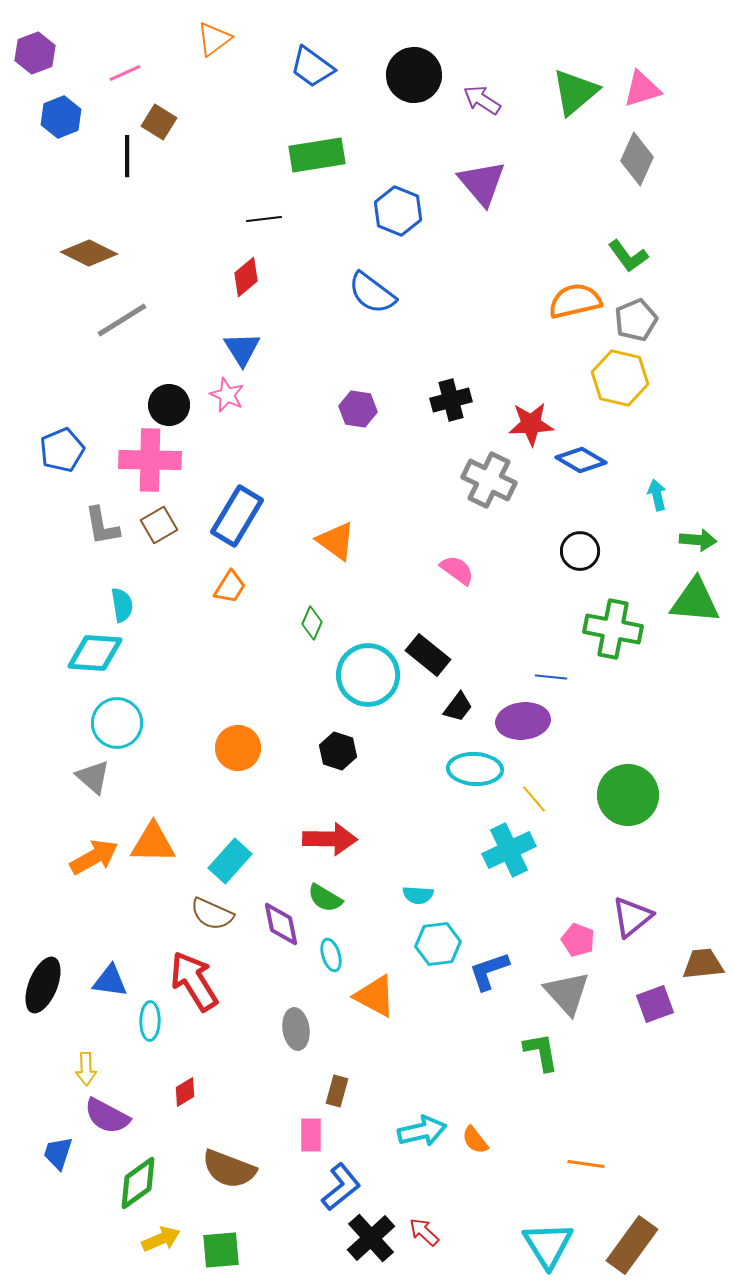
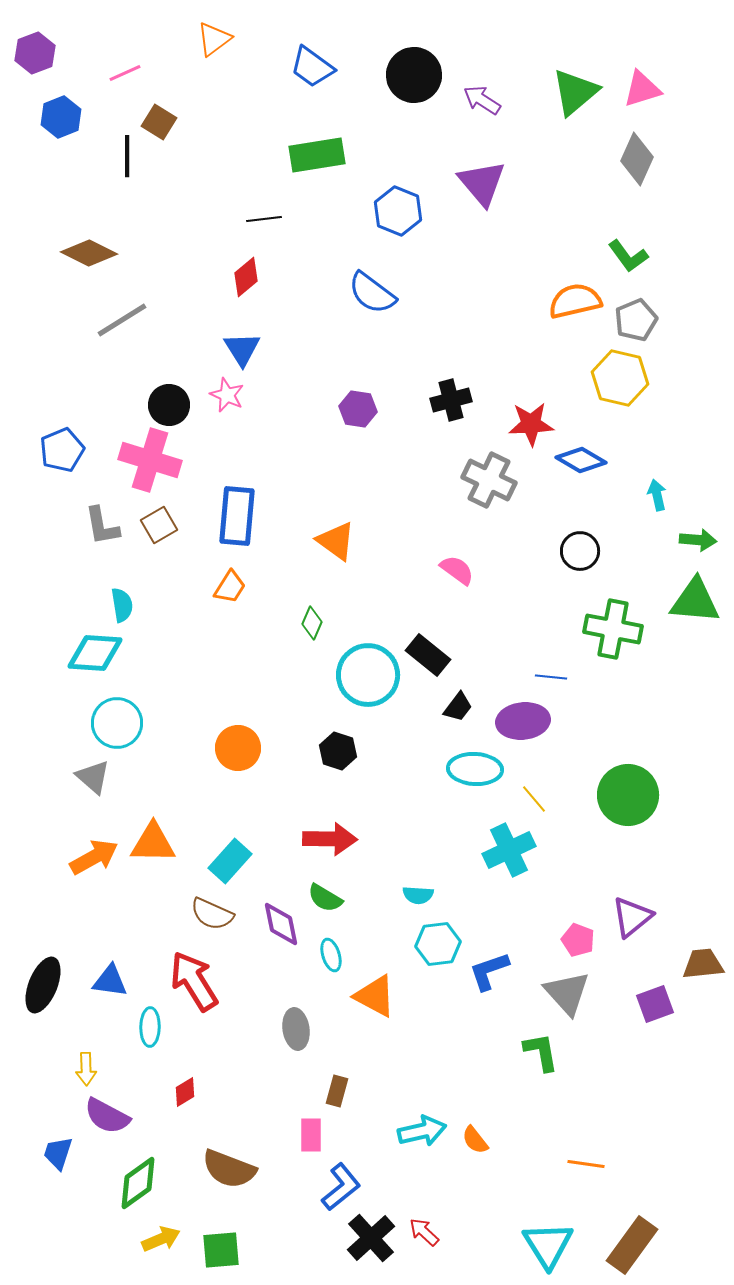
pink cross at (150, 460): rotated 16 degrees clockwise
blue rectangle at (237, 516): rotated 26 degrees counterclockwise
cyan ellipse at (150, 1021): moved 6 px down
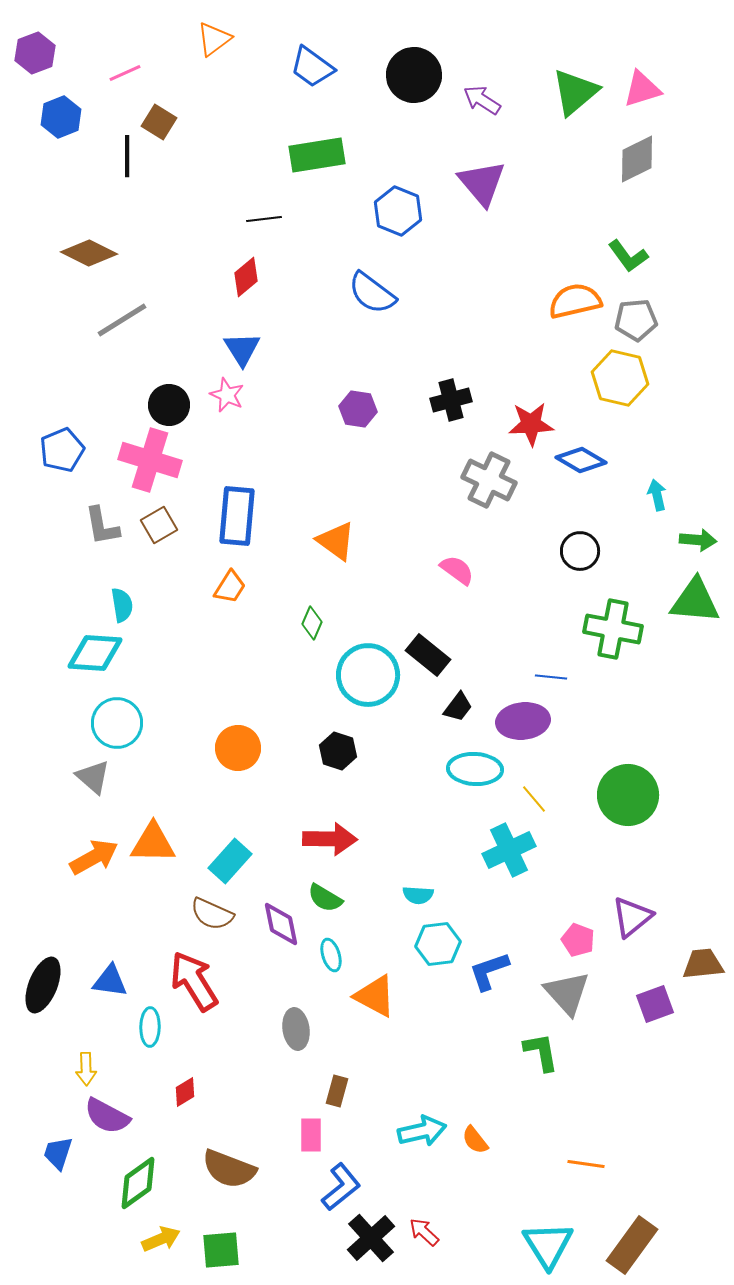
gray diamond at (637, 159): rotated 39 degrees clockwise
gray pentagon at (636, 320): rotated 18 degrees clockwise
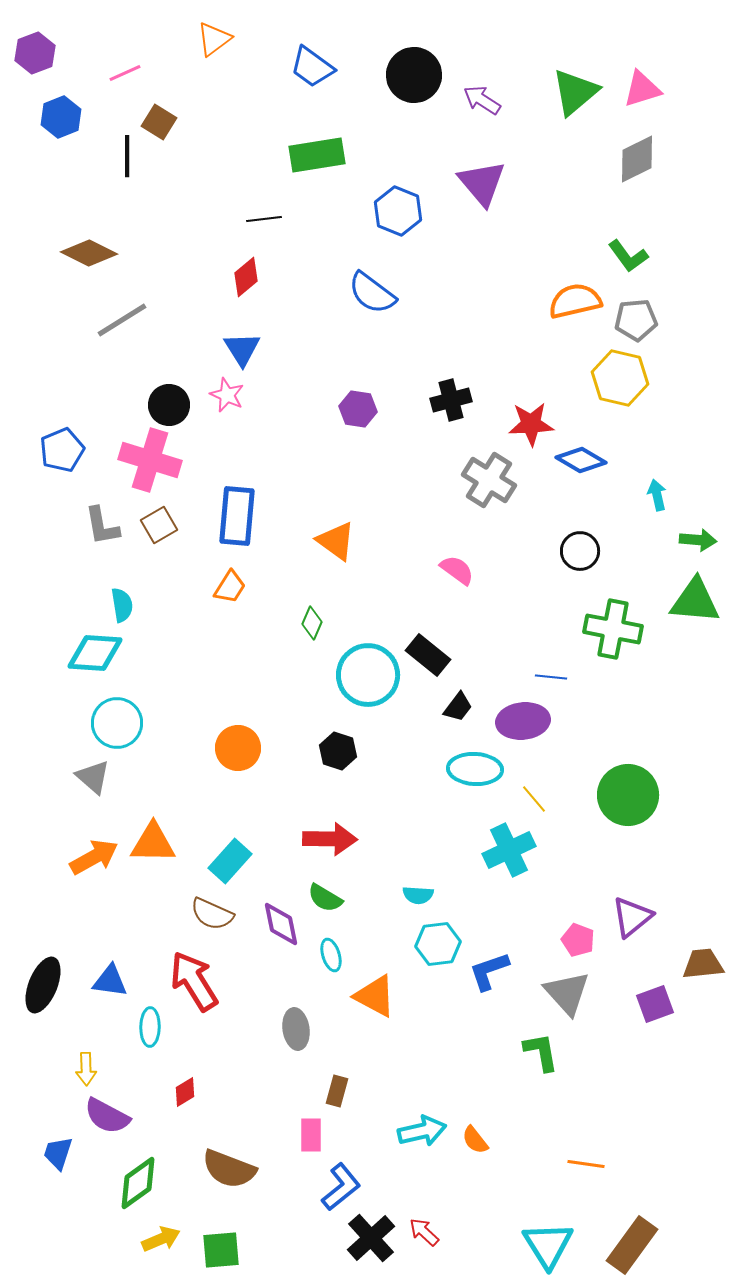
gray cross at (489, 480): rotated 6 degrees clockwise
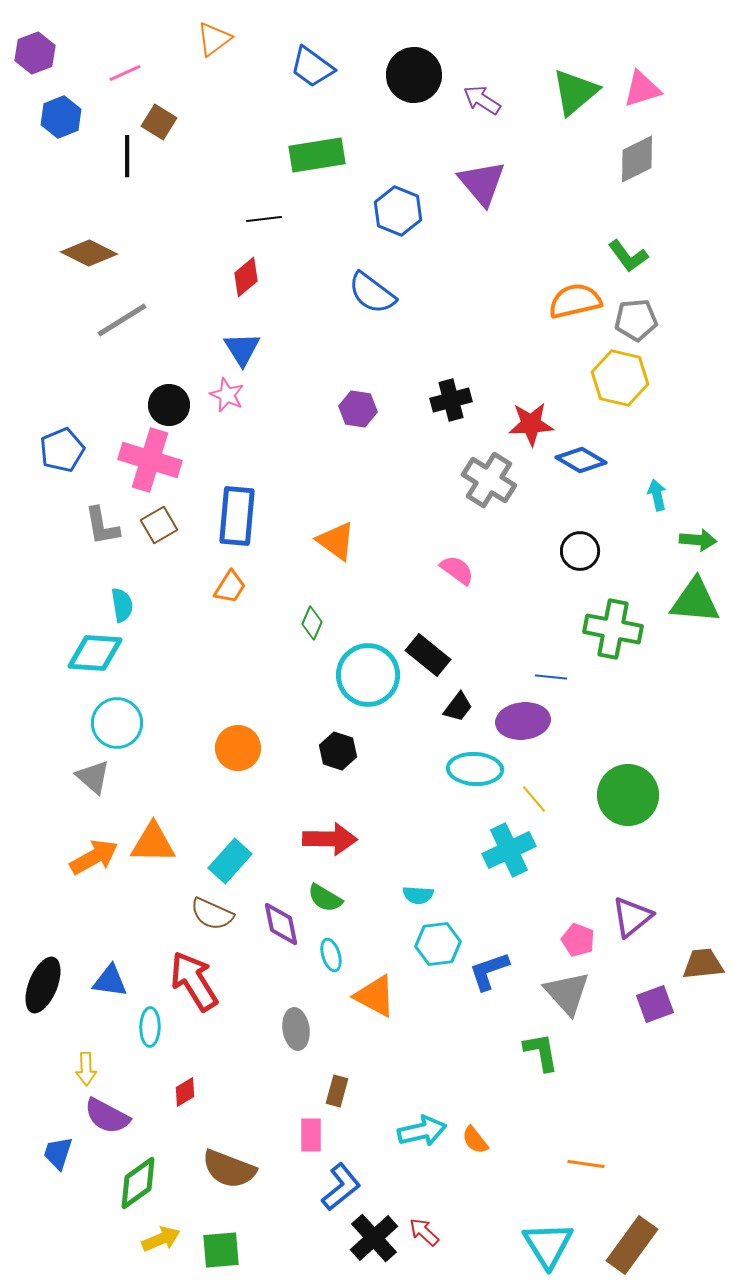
black cross at (371, 1238): moved 3 px right
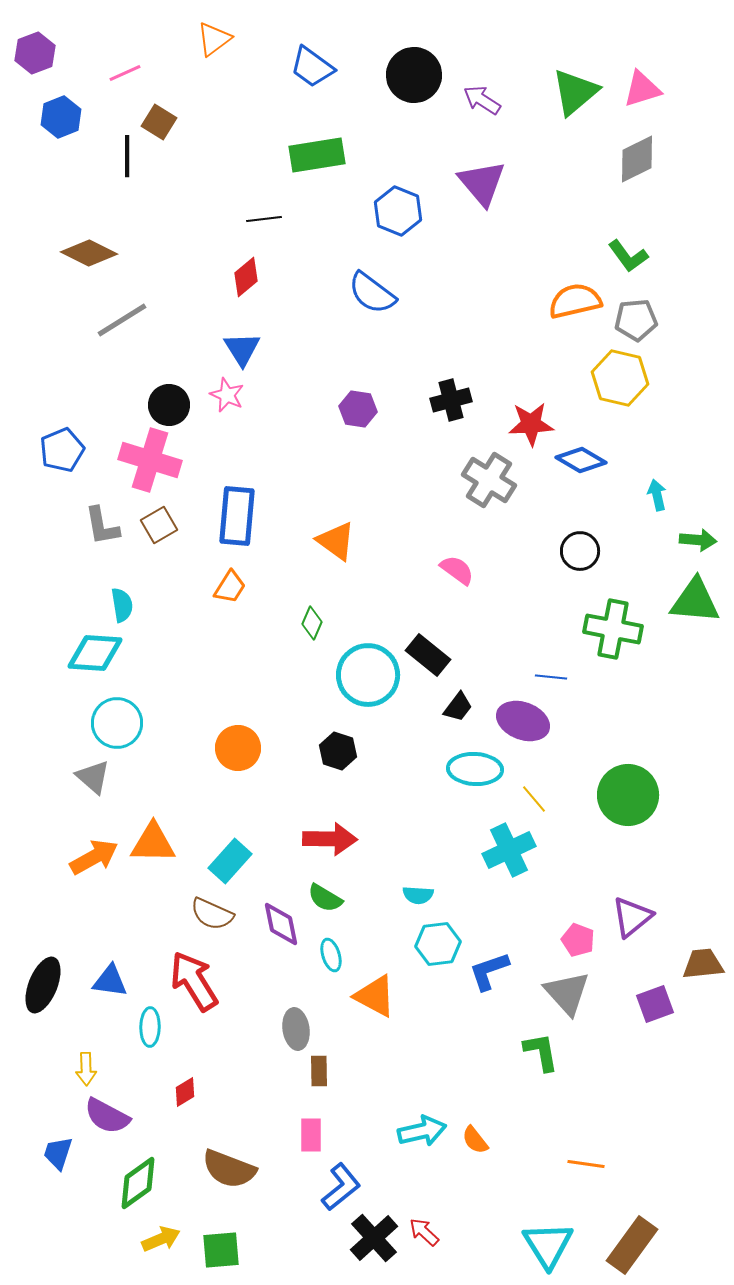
purple ellipse at (523, 721): rotated 27 degrees clockwise
brown rectangle at (337, 1091): moved 18 px left, 20 px up; rotated 16 degrees counterclockwise
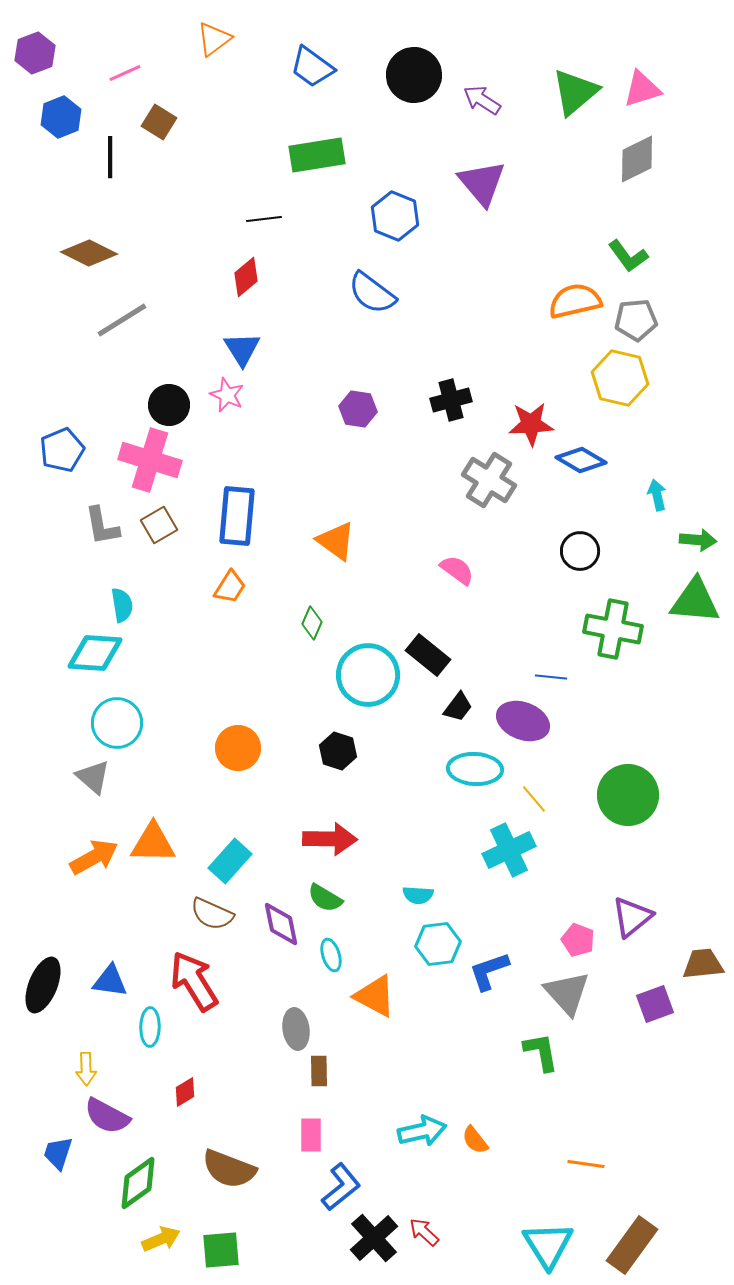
black line at (127, 156): moved 17 px left, 1 px down
blue hexagon at (398, 211): moved 3 px left, 5 px down
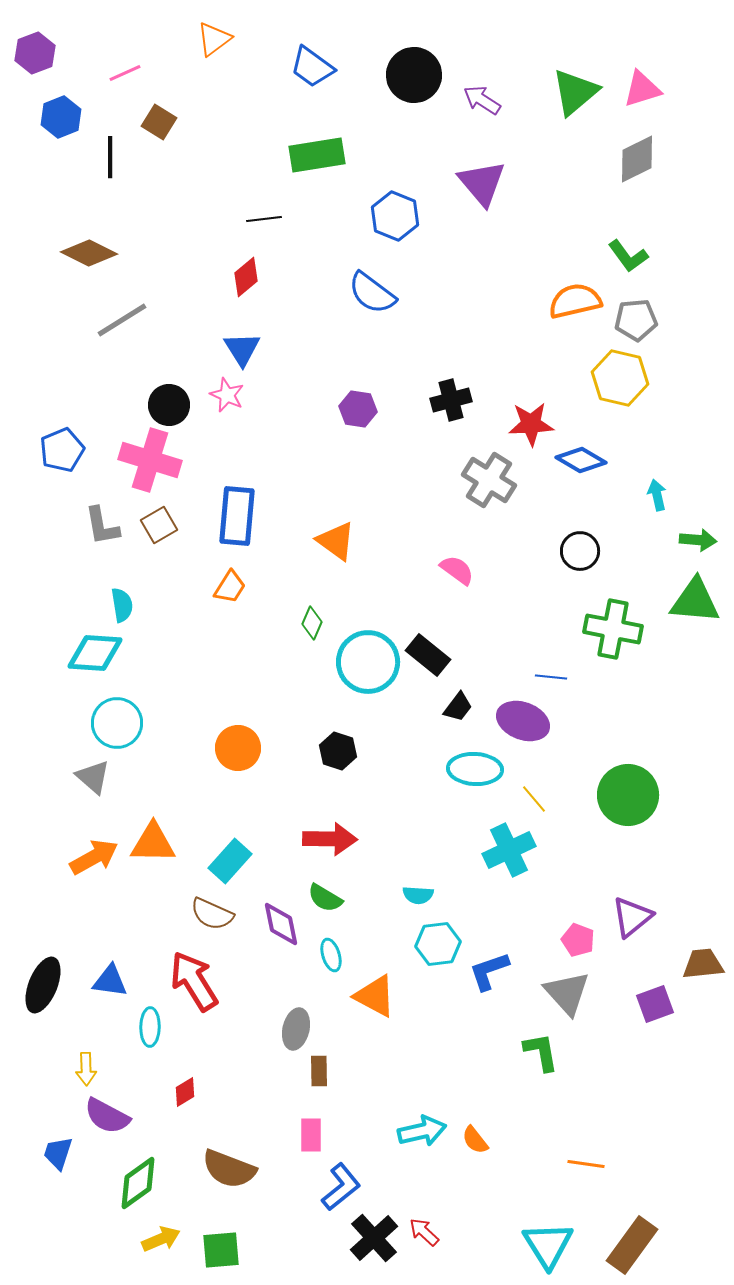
cyan circle at (368, 675): moved 13 px up
gray ellipse at (296, 1029): rotated 21 degrees clockwise
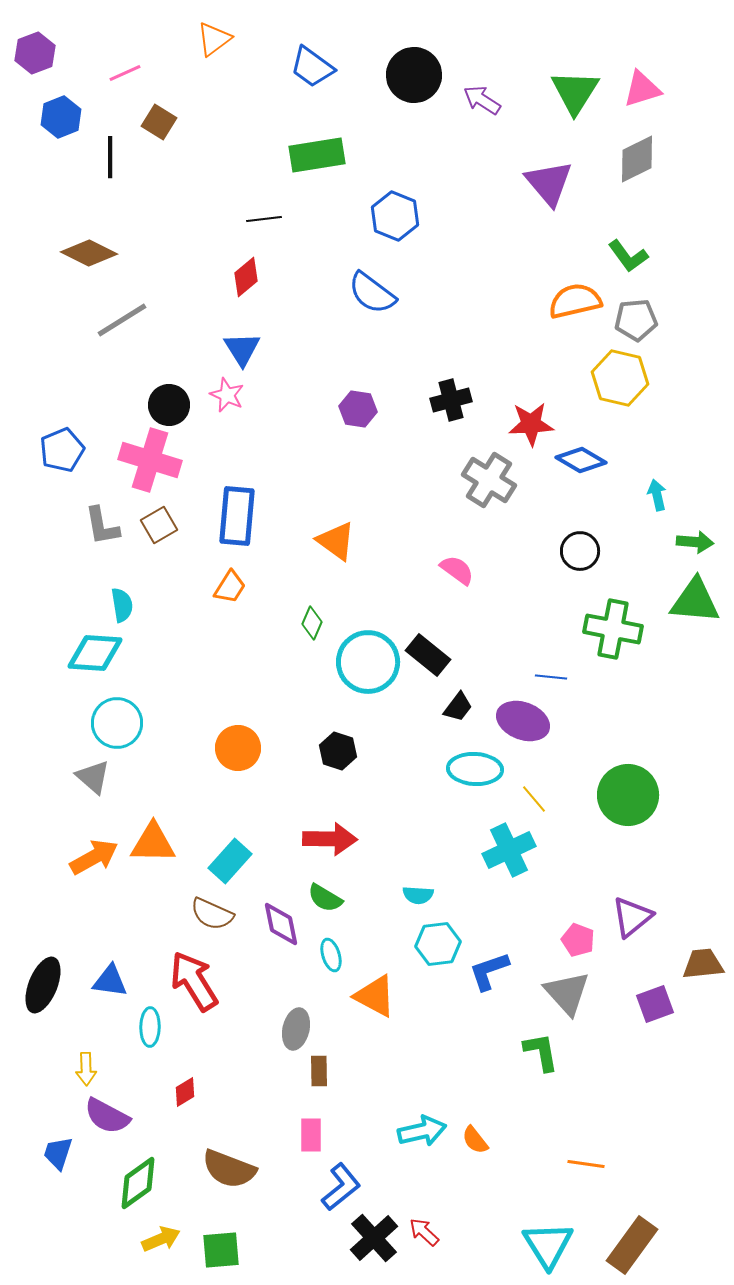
green triangle at (575, 92): rotated 18 degrees counterclockwise
purple triangle at (482, 183): moved 67 px right
green arrow at (698, 540): moved 3 px left, 2 px down
